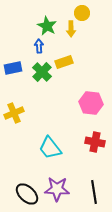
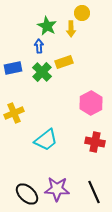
pink hexagon: rotated 25 degrees clockwise
cyan trapezoid: moved 4 px left, 8 px up; rotated 90 degrees counterclockwise
black line: rotated 15 degrees counterclockwise
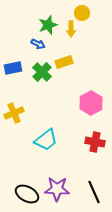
green star: moved 1 px right, 1 px up; rotated 24 degrees clockwise
blue arrow: moved 1 px left, 2 px up; rotated 120 degrees clockwise
black ellipse: rotated 15 degrees counterclockwise
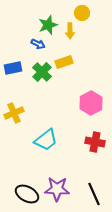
yellow arrow: moved 1 px left, 2 px down
black line: moved 2 px down
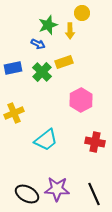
pink hexagon: moved 10 px left, 3 px up
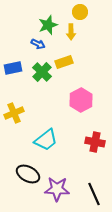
yellow circle: moved 2 px left, 1 px up
yellow arrow: moved 1 px right, 1 px down
black ellipse: moved 1 px right, 20 px up
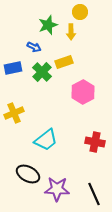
blue arrow: moved 4 px left, 3 px down
pink hexagon: moved 2 px right, 8 px up
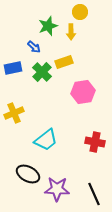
green star: moved 1 px down
blue arrow: rotated 16 degrees clockwise
pink hexagon: rotated 20 degrees clockwise
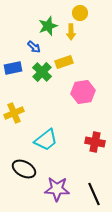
yellow circle: moved 1 px down
black ellipse: moved 4 px left, 5 px up
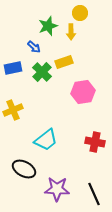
yellow cross: moved 1 px left, 3 px up
